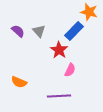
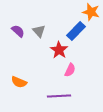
orange star: moved 2 px right
blue rectangle: moved 2 px right
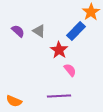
orange star: rotated 24 degrees clockwise
gray triangle: rotated 16 degrees counterclockwise
pink semicircle: rotated 64 degrees counterclockwise
orange semicircle: moved 5 px left, 19 px down
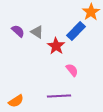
gray triangle: moved 2 px left, 1 px down
red star: moved 3 px left, 4 px up
pink semicircle: moved 2 px right
orange semicircle: moved 2 px right; rotated 56 degrees counterclockwise
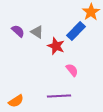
red star: rotated 12 degrees counterclockwise
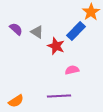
purple semicircle: moved 2 px left, 2 px up
pink semicircle: rotated 64 degrees counterclockwise
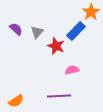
gray triangle: rotated 40 degrees clockwise
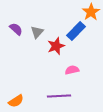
red star: rotated 30 degrees clockwise
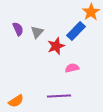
purple semicircle: moved 2 px right; rotated 24 degrees clockwise
pink semicircle: moved 2 px up
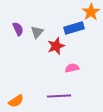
blue rectangle: moved 2 px left, 3 px up; rotated 30 degrees clockwise
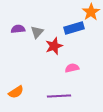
purple semicircle: rotated 72 degrees counterclockwise
red star: moved 2 px left
orange semicircle: moved 9 px up
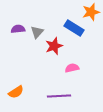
orange star: rotated 18 degrees clockwise
blue rectangle: rotated 48 degrees clockwise
